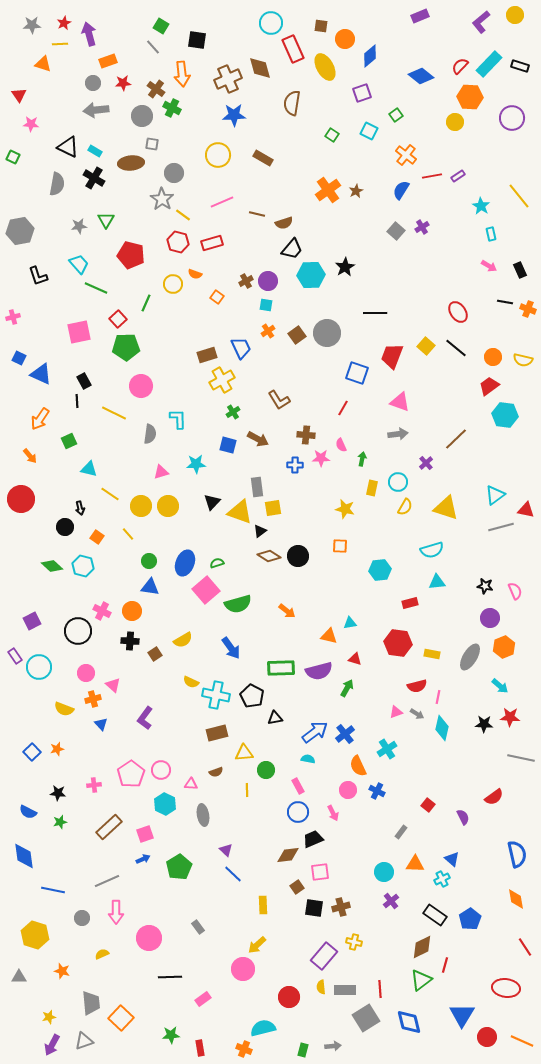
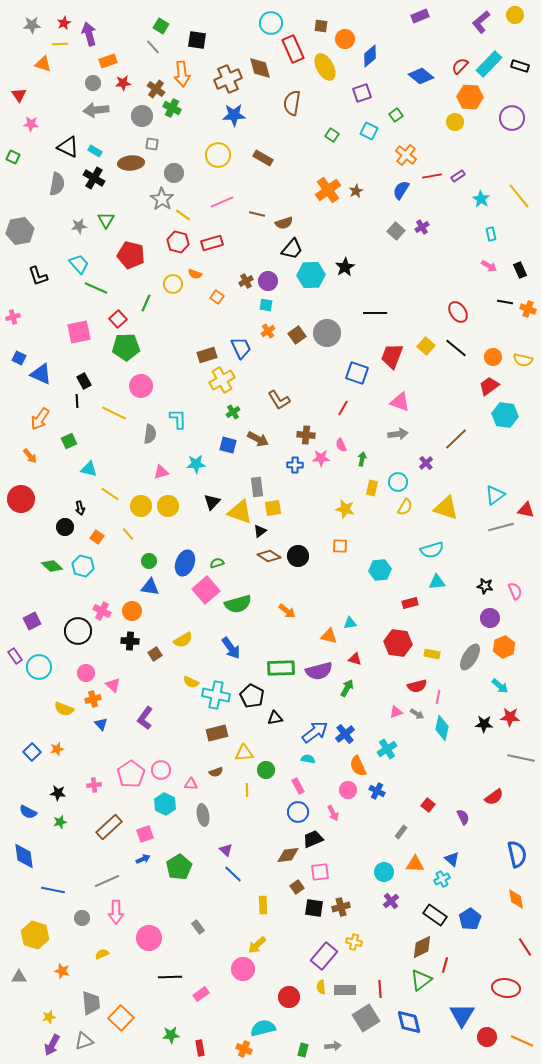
cyan star at (481, 206): moved 7 px up
pink rectangle at (203, 999): moved 2 px left, 5 px up
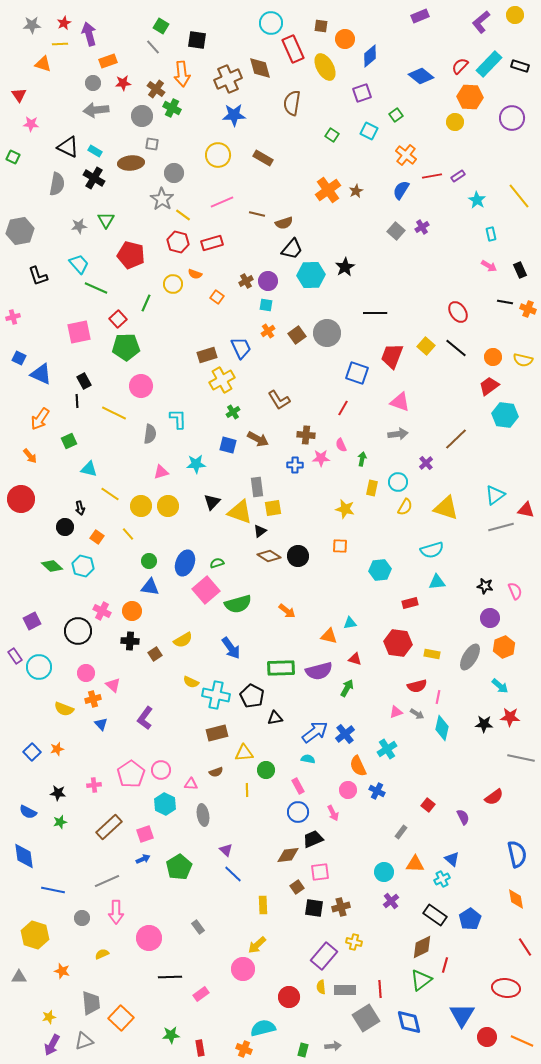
cyan star at (481, 199): moved 4 px left, 1 px down
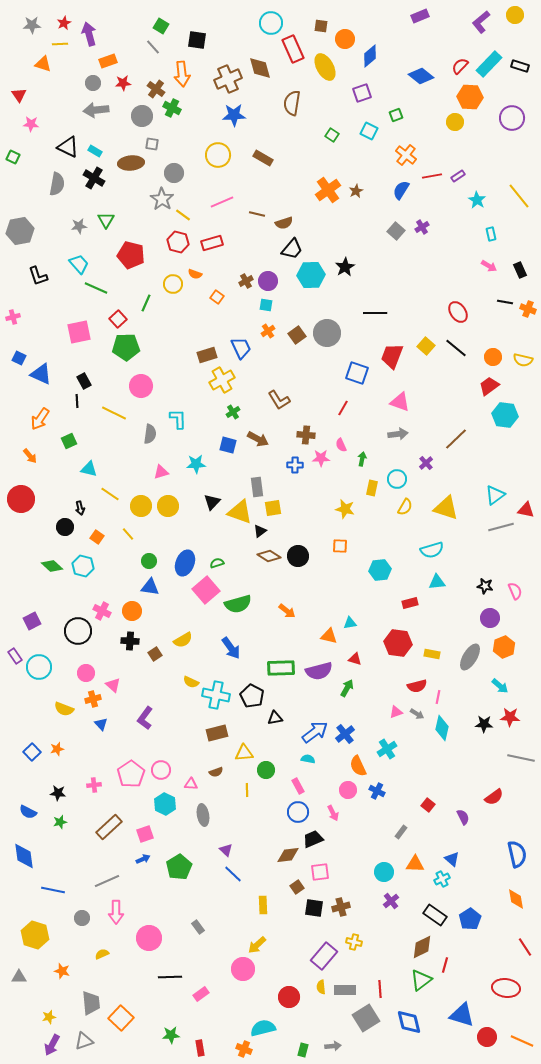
green square at (396, 115): rotated 16 degrees clockwise
cyan circle at (398, 482): moved 1 px left, 3 px up
blue triangle at (462, 1015): rotated 44 degrees counterclockwise
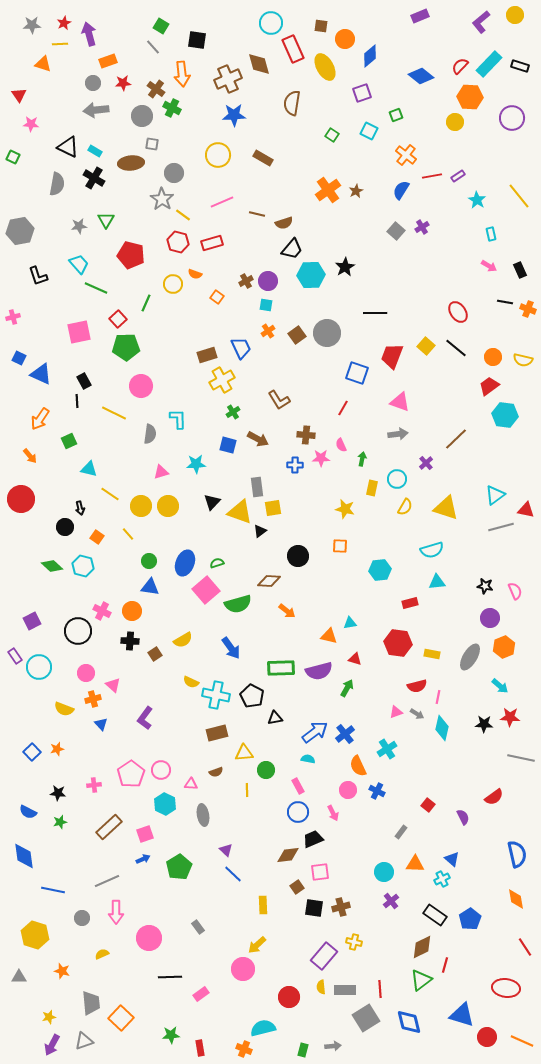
brown diamond at (260, 68): moved 1 px left, 4 px up
brown diamond at (269, 556): moved 25 px down; rotated 30 degrees counterclockwise
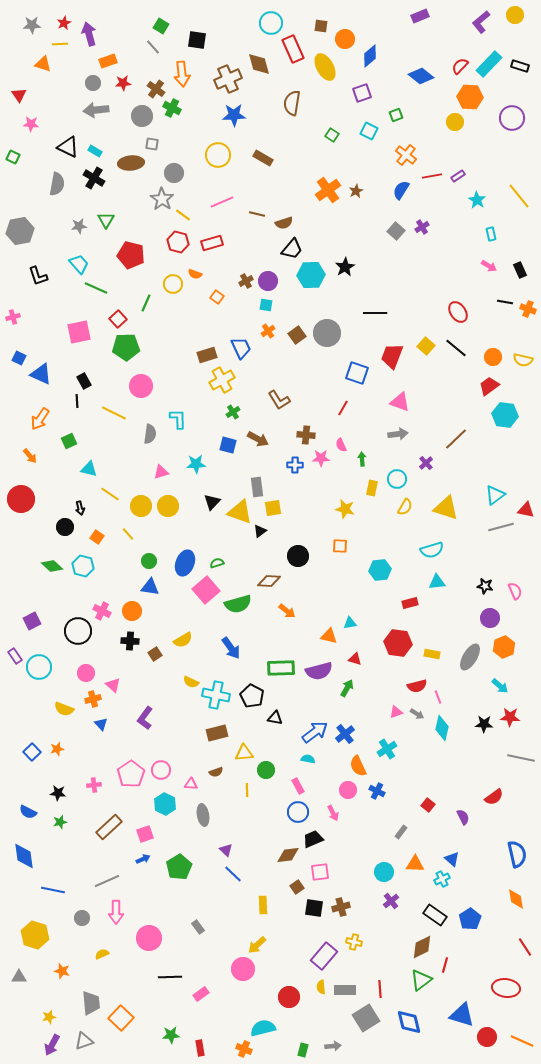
green arrow at (362, 459): rotated 16 degrees counterclockwise
pink line at (438, 697): rotated 32 degrees counterclockwise
black triangle at (275, 718): rotated 21 degrees clockwise
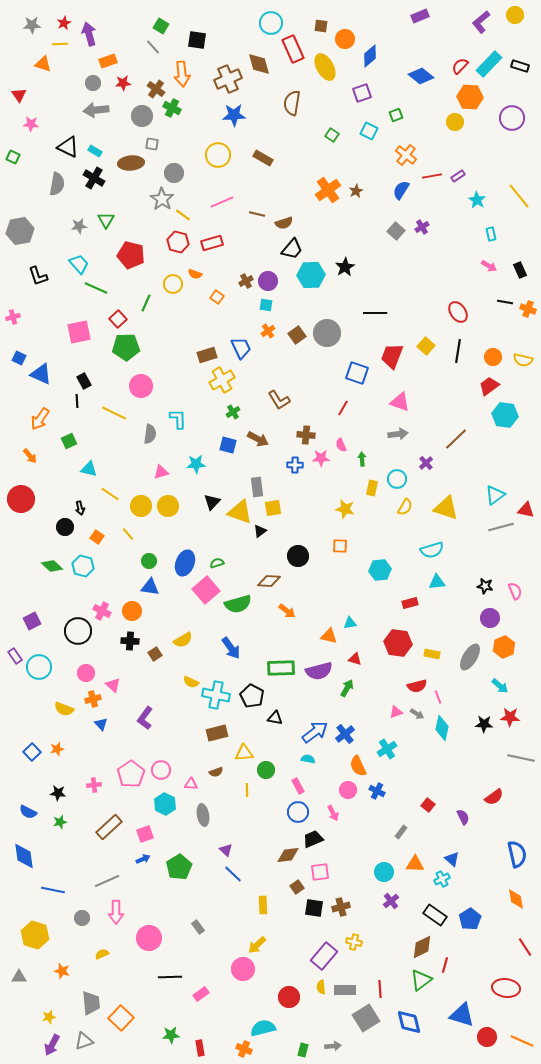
black line at (456, 348): moved 2 px right, 3 px down; rotated 60 degrees clockwise
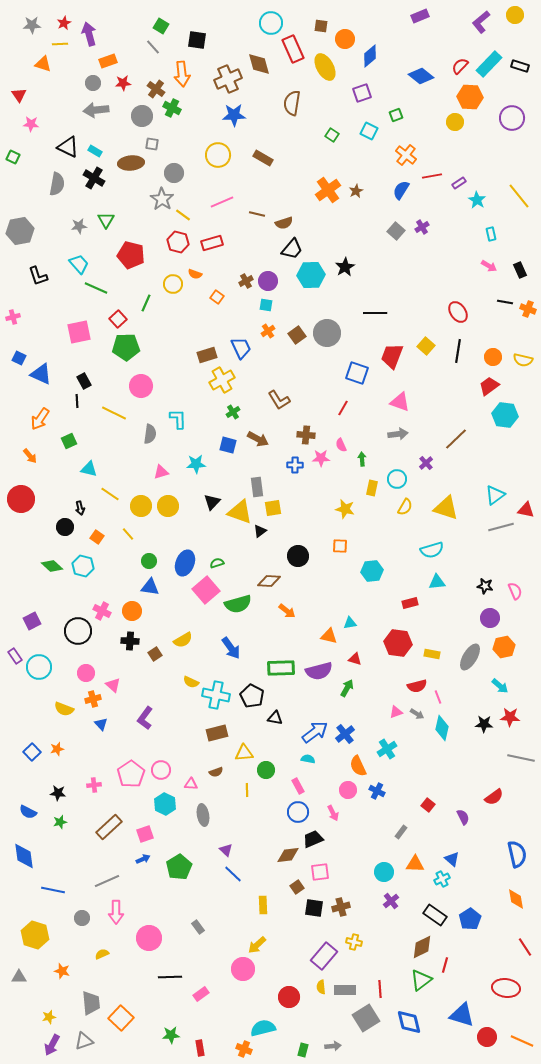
purple rectangle at (458, 176): moved 1 px right, 7 px down
cyan hexagon at (380, 570): moved 8 px left, 1 px down
orange hexagon at (504, 647): rotated 10 degrees clockwise
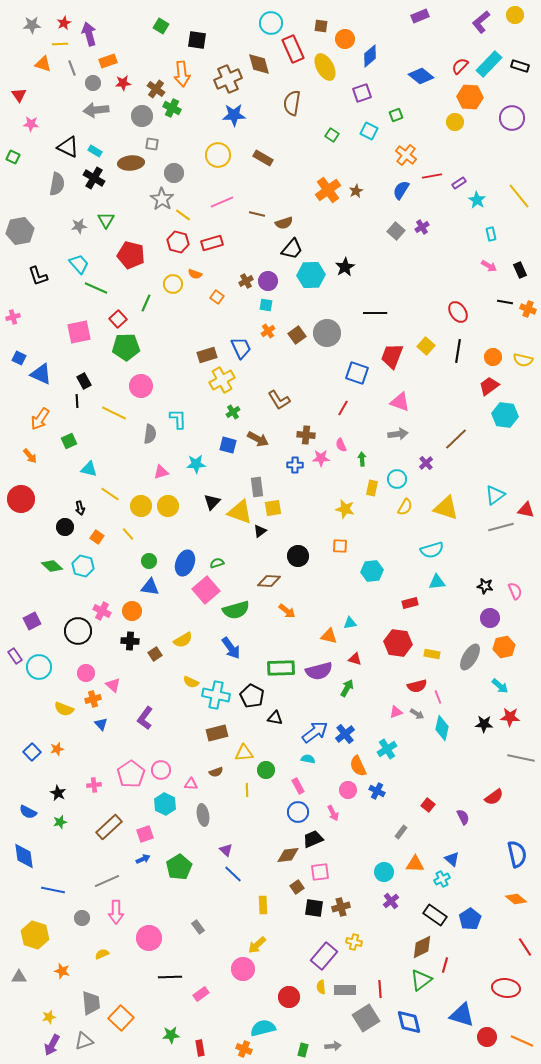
gray line at (153, 47): moved 81 px left, 21 px down; rotated 21 degrees clockwise
green semicircle at (238, 604): moved 2 px left, 6 px down
black star at (58, 793): rotated 21 degrees clockwise
orange diamond at (516, 899): rotated 40 degrees counterclockwise
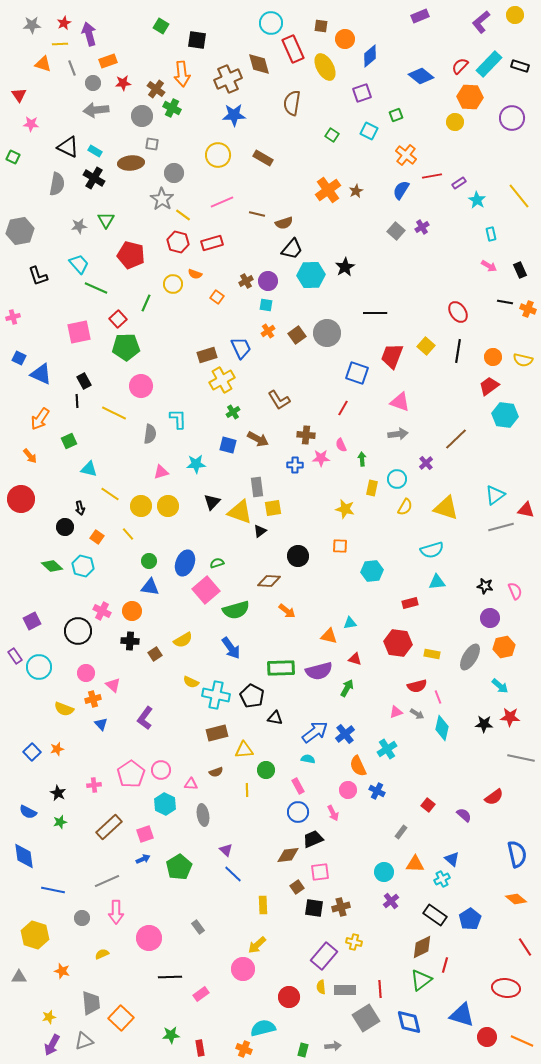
yellow triangle at (244, 753): moved 3 px up
purple semicircle at (463, 817): moved 1 px right, 2 px up; rotated 21 degrees counterclockwise
